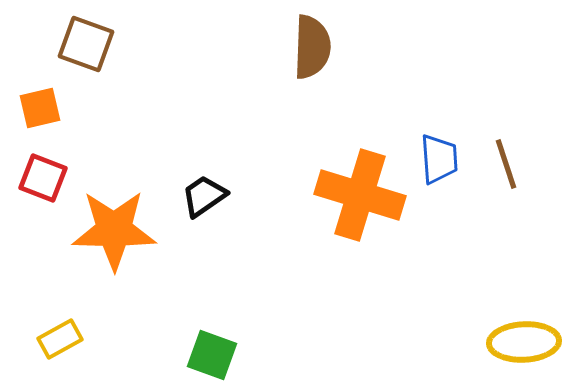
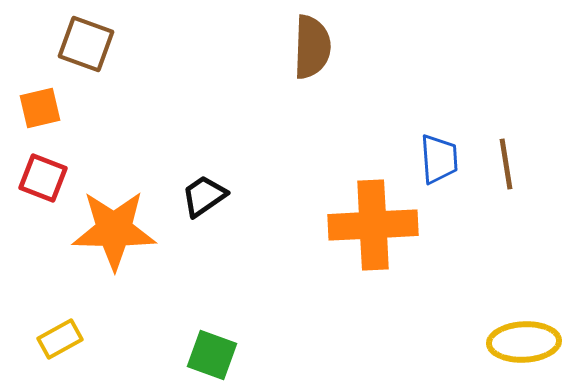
brown line: rotated 9 degrees clockwise
orange cross: moved 13 px right, 30 px down; rotated 20 degrees counterclockwise
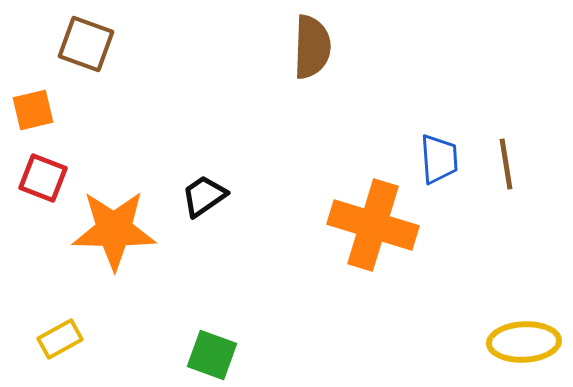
orange square: moved 7 px left, 2 px down
orange cross: rotated 20 degrees clockwise
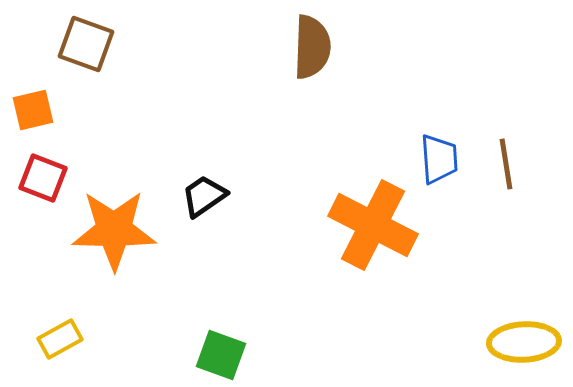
orange cross: rotated 10 degrees clockwise
green square: moved 9 px right
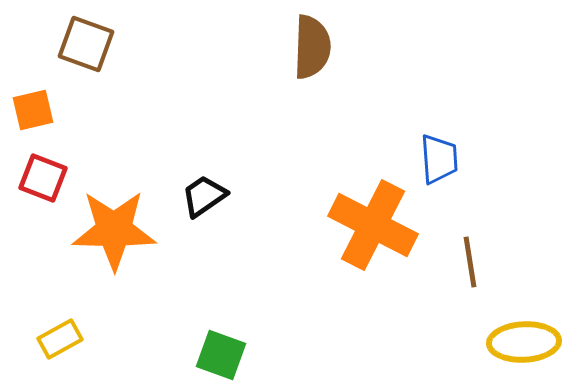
brown line: moved 36 px left, 98 px down
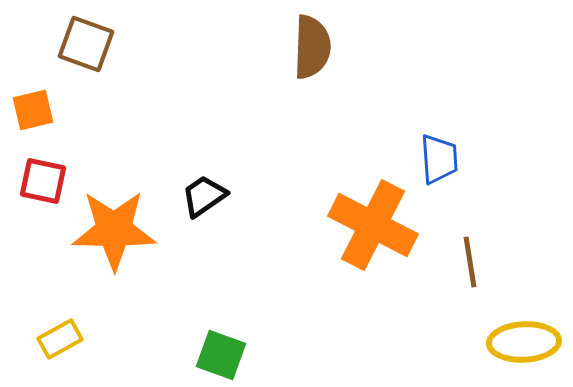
red square: moved 3 px down; rotated 9 degrees counterclockwise
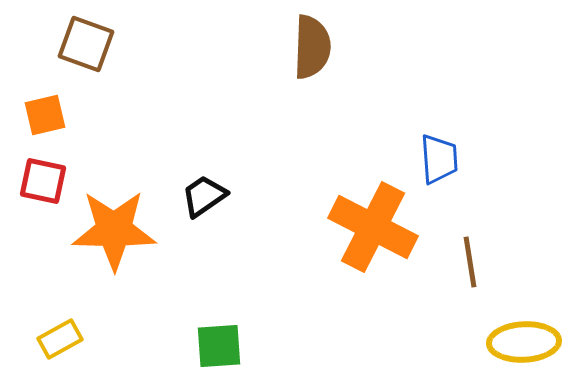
orange square: moved 12 px right, 5 px down
orange cross: moved 2 px down
green square: moved 2 px left, 9 px up; rotated 24 degrees counterclockwise
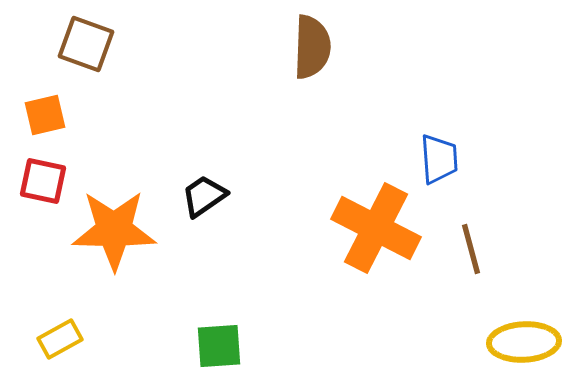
orange cross: moved 3 px right, 1 px down
brown line: moved 1 px right, 13 px up; rotated 6 degrees counterclockwise
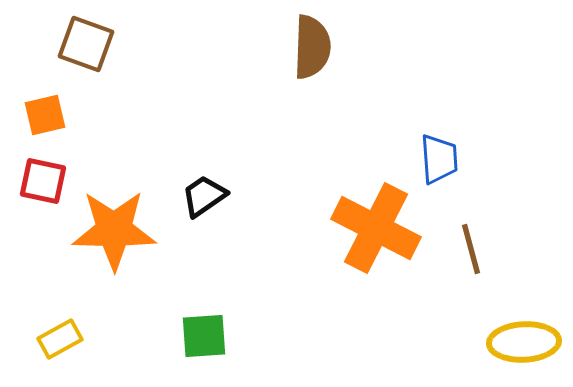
green square: moved 15 px left, 10 px up
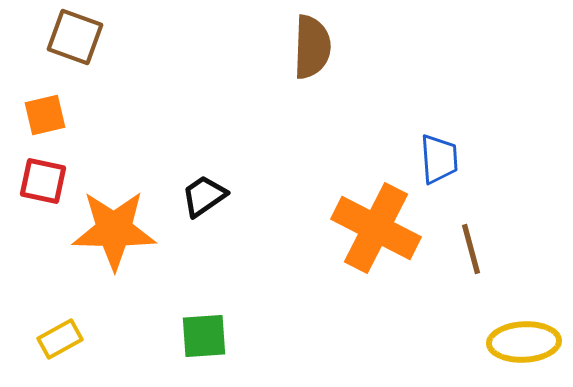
brown square: moved 11 px left, 7 px up
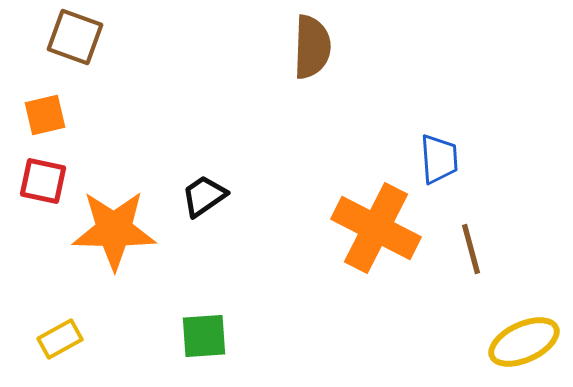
yellow ellipse: rotated 22 degrees counterclockwise
